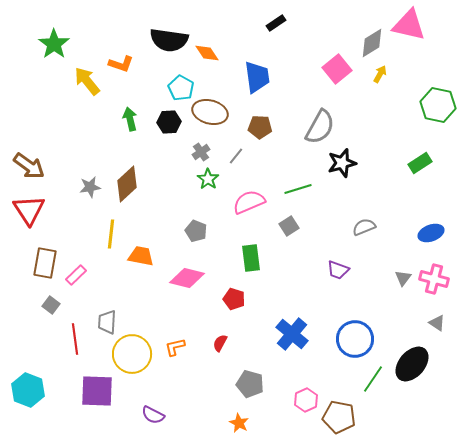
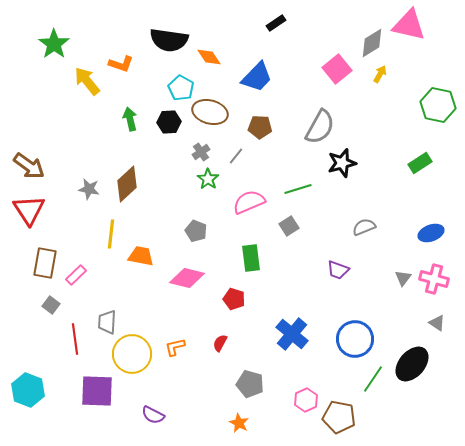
orange diamond at (207, 53): moved 2 px right, 4 px down
blue trapezoid at (257, 77): rotated 52 degrees clockwise
gray star at (90, 187): moved 1 px left, 2 px down; rotated 20 degrees clockwise
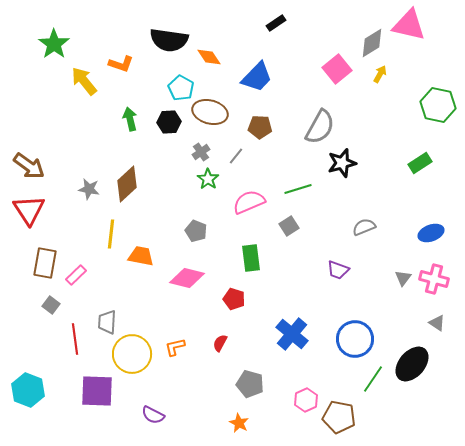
yellow arrow at (87, 81): moved 3 px left
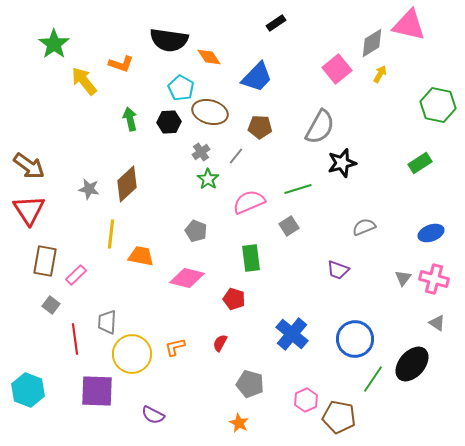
brown rectangle at (45, 263): moved 2 px up
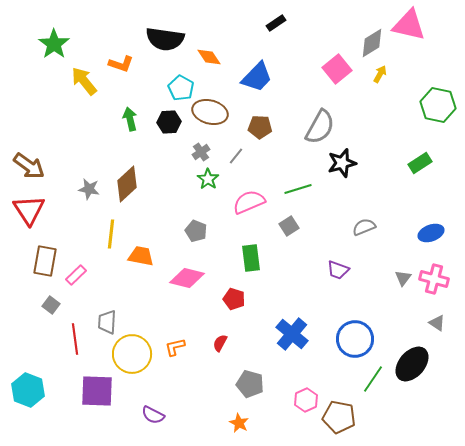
black semicircle at (169, 40): moved 4 px left, 1 px up
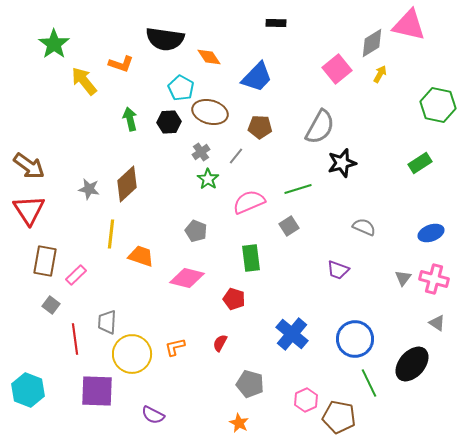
black rectangle at (276, 23): rotated 36 degrees clockwise
gray semicircle at (364, 227): rotated 45 degrees clockwise
orange trapezoid at (141, 256): rotated 8 degrees clockwise
green line at (373, 379): moved 4 px left, 4 px down; rotated 60 degrees counterclockwise
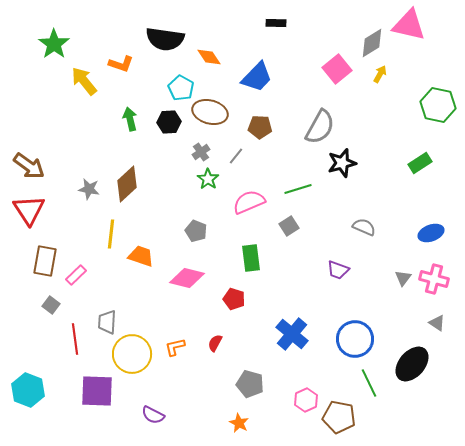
red semicircle at (220, 343): moved 5 px left
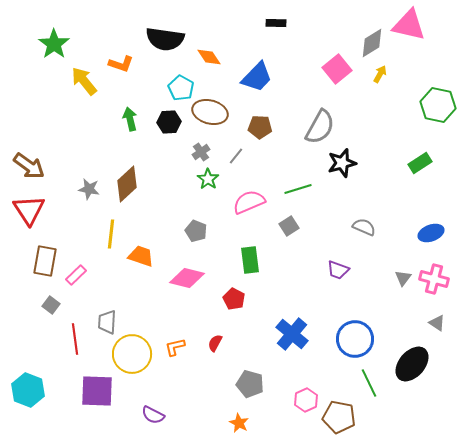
green rectangle at (251, 258): moved 1 px left, 2 px down
red pentagon at (234, 299): rotated 10 degrees clockwise
